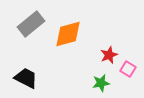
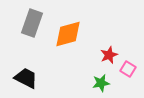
gray rectangle: moved 1 px right, 1 px up; rotated 32 degrees counterclockwise
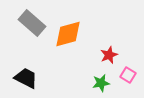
gray rectangle: rotated 68 degrees counterclockwise
pink square: moved 6 px down
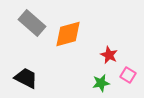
red star: rotated 24 degrees counterclockwise
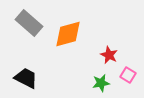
gray rectangle: moved 3 px left
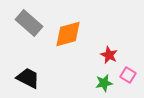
black trapezoid: moved 2 px right
green star: moved 3 px right
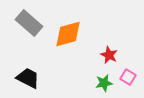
pink square: moved 2 px down
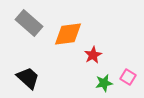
orange diamond: rotated 8 degrees clockwise
red star: moved 16 px left; rotated 18 degrees clockwise
black trapezoid: rotated 15 degrees clockwise
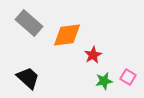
orange diamond: moved 1 px left, 1 px down
green star: moved 2 px up
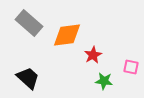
pink square: moved 3 px right, 10 px up; rotated 21 degrees counterclockwise
green star: rotated 18 degrees clockwise
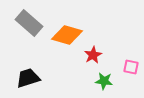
orange diamond: rotated 24 degrees clockwise
black trapezoid: rotated 60 degrees counterclockwise
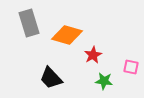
gray rectangle: rotated 32 degrees clockwise
black trapezoid: moved 23 px right; rotated 115 degrees counterclockwise
